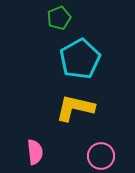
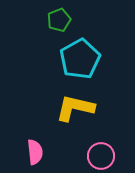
green pentagon: moved 2 px down
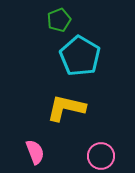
cyan pentagon: moved 3 px up; rotated 12 degrees counterclockwise
yellow L-shape: moved 9 px left
pink semicircle: rotated 15 degrees counterclockwise
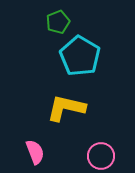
green pentagon: moved 1 px left, 2 px down
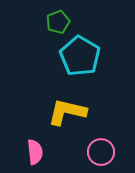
yellow L-shape: moved 1 px right, 4 px down
pink semicircle: rotated 15 degrees clockwise
pink circle: moved 4 px up
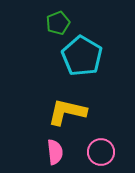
green pentagon: moved 1 px down
cyan pentagon: moved 2 px right
pink semicircle: moved 20 px right
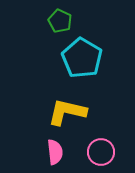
green pentagon: moved 2 px right, 2 px up; rotated 25 degrees counterclockwise
cyan pentagon: moved 2 px down
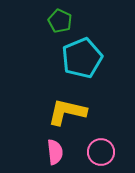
cyan pentagon: rotated 18 degrees clockwise
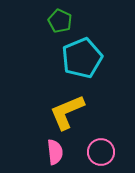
yellow L-shape: rotated 36 degrees counterclockwise
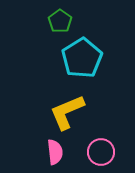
green pentagon: rotated 10 degrees clockwise
cyan pentagon: rotated 9 degrees counterclockwise
